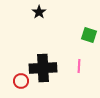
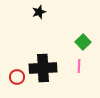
black star: rotated 16 degrees clockwise
green square: moved 6 px left, 7 px down; rotated 28 degrees clockwise
red circle: moved 4 px left, 4 px up
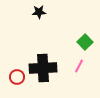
black star: rotated 16 degrees clockwise
green square: moved 2 px right
pink line: rotated 24 degrees clockwise
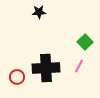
black cross: moved 3 px right
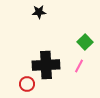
black cross: moved 3 px up
red circle: moved 10 px right, 7 px down
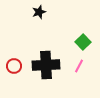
black star: rotated 16 degrees counterclockwise
green square: moved 2 px left
red circle: moved 13 px left, 18 px up
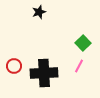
green square: moved 1 px down
black cross: moved 2 px left, 8 px down
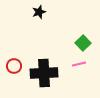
pink line: moved 2 px up; rotated 48 degrees clockwise
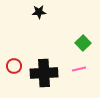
black star: rotated 16 degrees clockwise
pink line: moved 5 px down
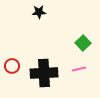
red circle: moved 2 px left
